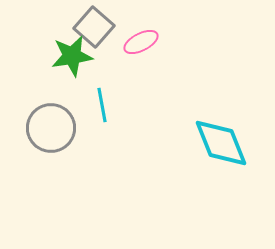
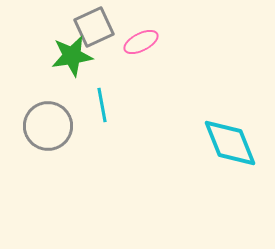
gray square: rotated 24 degrees clockwise
gray circle: moved 3 px left, 2 px up
cyan diamond: moved 9 px right
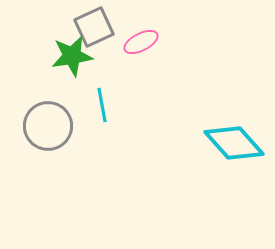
cyan diamond: moved 4 px right; rotated 20 degrees counterclockwise
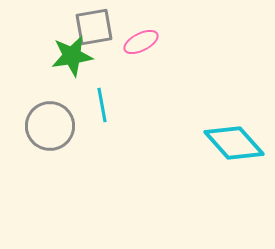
gray square: rotated 15 degrees clockwise
gray circle: moved 2 px right
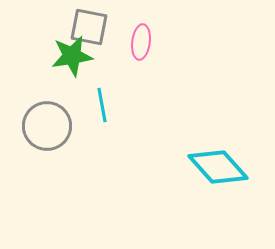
gray square: moved 5 px left; rotated 21 degrees clockwise
pink ellipse: rotated 56 degrees counterclockwise
gray circle: moved 3 px left
cyan diamond: moved 16 px left, 24 px down
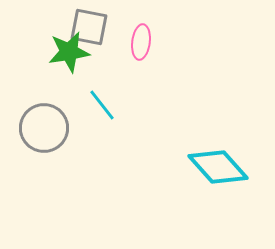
green star: moved 3 px left, 4 px up
cyan line: rotated 28 degrees counterclockwise
gray circle: moved 3 px left, 2 px down
